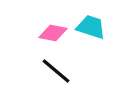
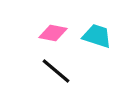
cyan trapezoid: moved 6 px right, 9 px down
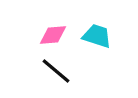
pink diamond: moved 2 px down; rotated 16 degrees counterclockwise
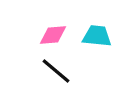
cyan trapezoid: rotated 12 degrees counterclockwise
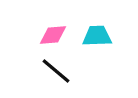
cyan trapezoid: rotated 8 degrees counterclockwise
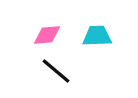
pink diamond: moved 6 px left
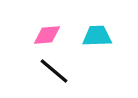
black line: moved 2 px left
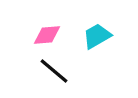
cyan trapezoid: rotated 28 degrees counterclockwise
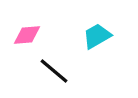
pink diamond: moved 20 px left
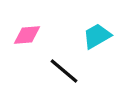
black line: moved 10 px right
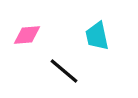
cyan trapezoid: rotated 72 degrees counterclockwise
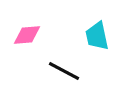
black line: rotated 12 degrees counterclockwise
